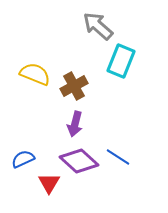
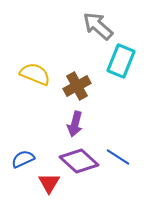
brown cross: moved 3 px right
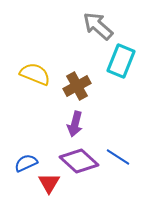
blue semicircle: moved 3 px right, 4 px down
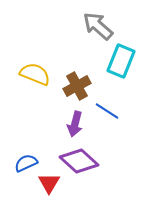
blue line: moved 11 px left, 46 px up
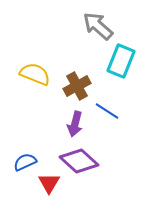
blue semicircle: moved 1 px left, 1 px up
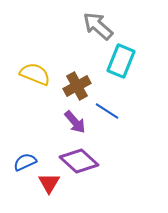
purple arrow: moved 2 px up; rotated 55 degrees counterclockwise
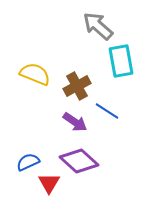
cyan rectangle: rotated 32 degrees counterclockwise
purple arrow: rotated 15 degrees counterclockwise
blue semicircle: moved 3 px right
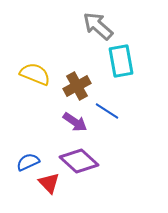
red triangle: rotated 15 degrees counterclockwise
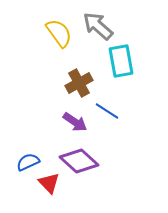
yellow semicircle: moved 24 px right, 41 px up; rotated 32 degrees clockwise
brown cross: moved 2 px right, 3 px up
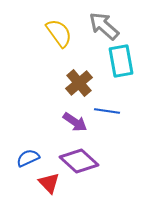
gray arrow: moved 6 px right
brown cross: rotated 12 degrees counterclockwise
blue line: rotated 25 degrees counterclockwise
blue semicircle: moved 4 px up
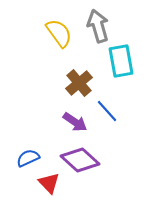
gray arrow: moved 6 px left; rotated 32 degrees clockwise
blue line: rotated 40 degrees clockwise
purple diamond: moved 1 px right, 1 px up
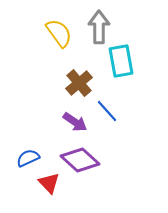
gray arrow: moved 1 px right, 1 px down; rotated 16 degrees clockwise
